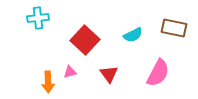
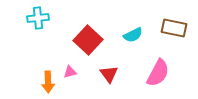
red square: moved 3 px right
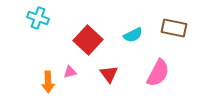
cyan cross: rotated 25 degrees clockwise
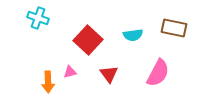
cyan semicircle: rotated 18 degrees clockwise
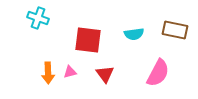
brown rectangle: moved 1 px right, 2 px down
cyan semicircle: moved 1 px right, 1 px up
red square: rotated 36 degrees counterclockwise
red triangle: moved 4 px left
orange arrow: moved 9 px up
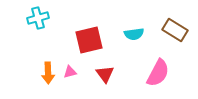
cyan cross: rotated 35 degrees counterclockwise
brown rectangle: rotated 20 degrees clockwise
red square: moved 1 px right; rotated 20 degrees counterclockwise
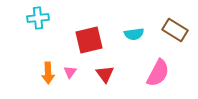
cyan cross: rotated 10 degrees clockwise
pink triangle: rotated 40 degrees counterclockwise
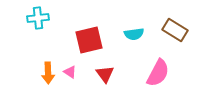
pink triangle: rotated 32 degrees counterclockwise
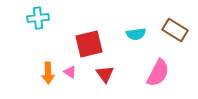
cyan semicircle: moved 2 px right
red square: moved 4 px down
